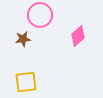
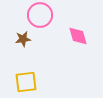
pink diamond: rotated 65 degrees counterclockwise
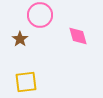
brown star: moved 3 px left; rotated 28 degrees counterclockwise
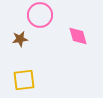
brown star: rotated 28 degrees clockwise
yellow square: moved 2 px left, 2 px up
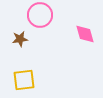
pink diamond: moved 7 px right, 2 px up
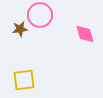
brown star: moved 10 px up
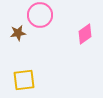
brown star: moved 2 px left, 4 px down
pink diamond: rotated 70 degrees clockwise
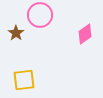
brown star: moved 2 px left; rotated 28 degrees counterclockwise
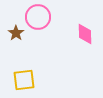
pink circle: moved 2 px left, 2 px down
pink diamond: rotated 55 degrees counterclockwise
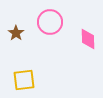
pink circle: moved 12 px right, 5 px down
pink diamond: moved 3 px right, 5 px down
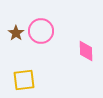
pink circle: moved 9 px left, 9 px down
pink diamond: moved 2 px left, 12 px down
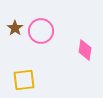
brown star: moved 1 px left, 5 px up
pink diamond: moved 1 px left, 1 px up; rotated 10 degrees clockwise
